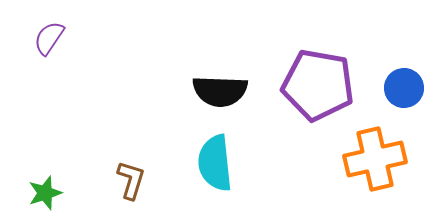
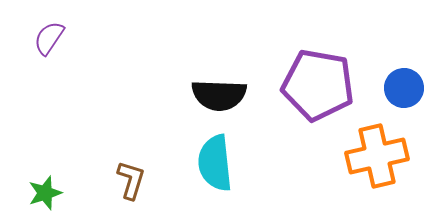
black semicircle: moved 1 px left, 4 px down
orange cross: moved 2 px right, 3 px up
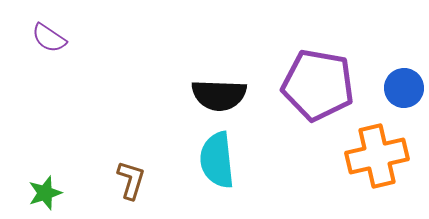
purple semicircle: rotated 90 degrees counterclockwise
cyan semicircle: moved 2 px right, 3 px up
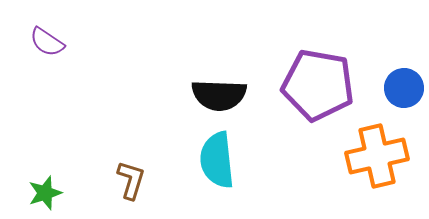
purple semicircle: moved 2 px left, 4 px down
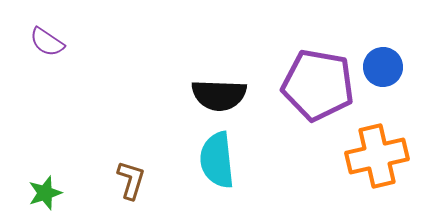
blue circle: moved 21 px left, 21 px up
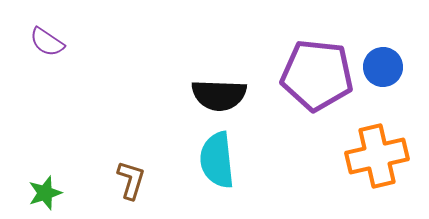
purple pentagon: moved 1 px left, 10 px up; rotated 4 degrees counterclockwise
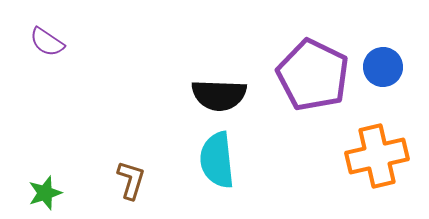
purple pentagon: moved 4 px left; rotated 20 degrees clockwise
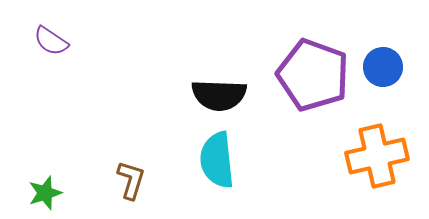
purple semicircle: moved 4 px right, 1 px up
purple pentagon: rotated 6 degrees counterclockwise
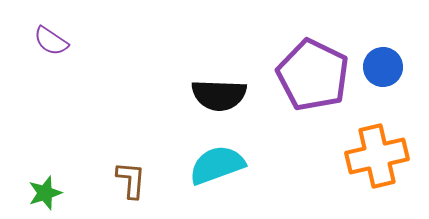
purple pentagon: rotated 6 degrees clockwise
cyan semicircle: moved 5 px down; rotated 76 degrees clockwise
brown L-shape: rotated 12 degrees counterclockwise
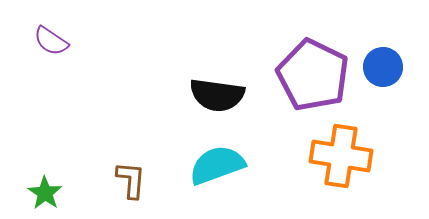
black semicircle: moved 2 px left; rotated 6 degrees clockwise
orange cross: moved 36 px left; rotated 22 degrees clockwise
green star: rotated 20 degrees counterclockwise
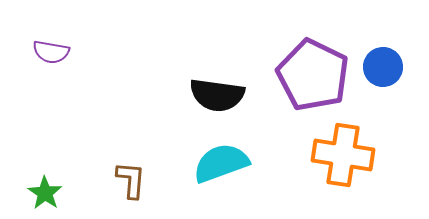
purple semicircle: moved 11 px down; rotated 24 degrees counterclockwise
orange cross: moved 2 px right, 1 px up
cyan semicircle: moved 4 px right, 2 px up
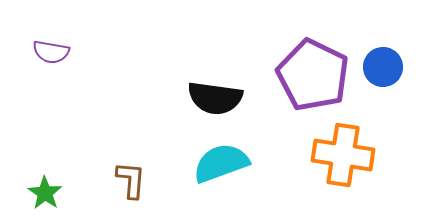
black semicircle: moved 2 px left, 3 px down
